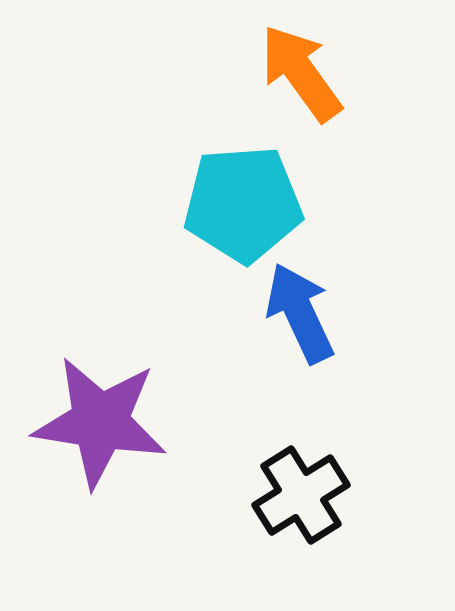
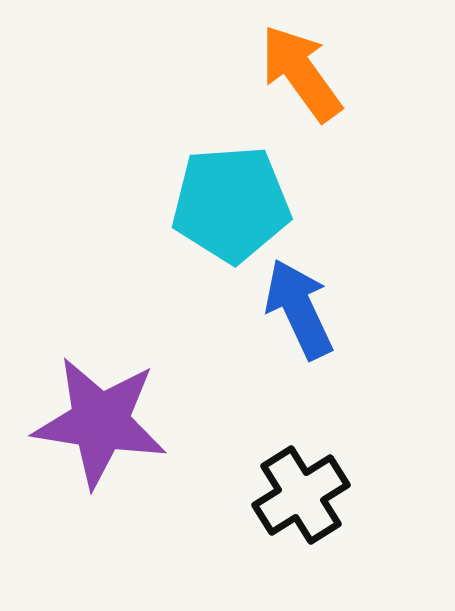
cyan pentagon: moved 12 px left
blue arrow: moved 1 px left, 4 px up
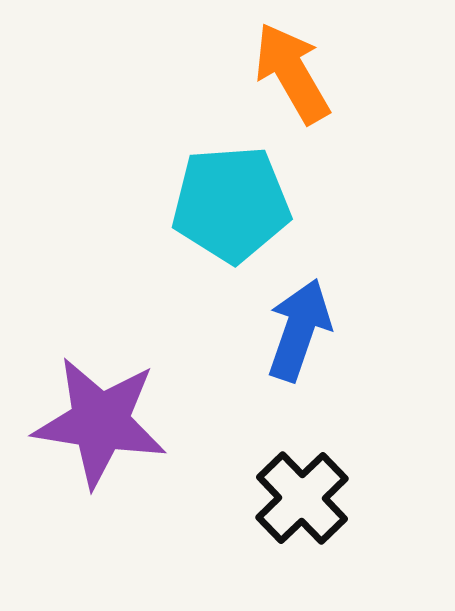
orange arrow: moved 9 px left; rotated 6 degrees clockwise
blue arrow: moved 21 px down; rotated 44 degrees clockwise
black cross: moved 1 px right, 3 px down; rotated 12 degrees counterclockwise
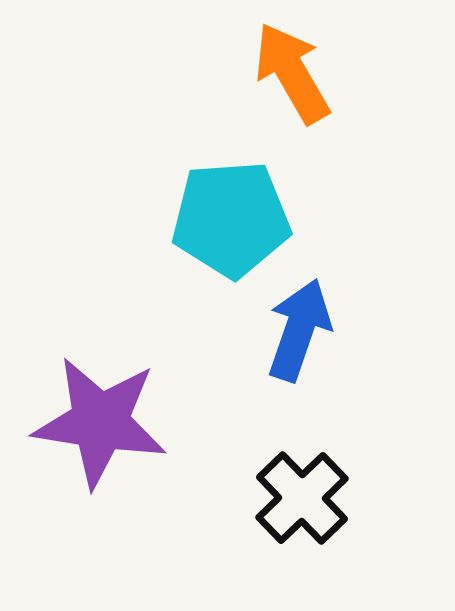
cyan pentagon: moved 15 px down
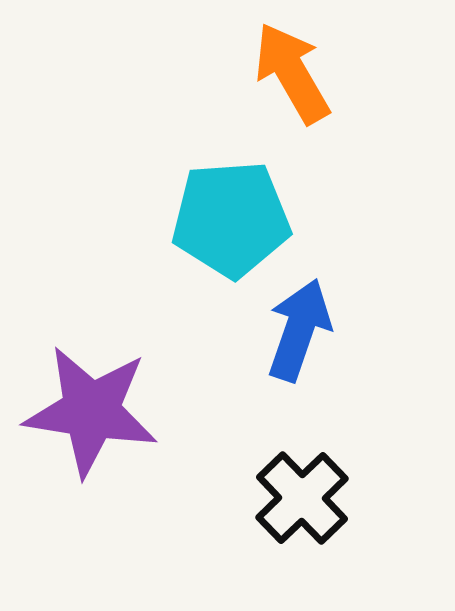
purple star: moved 9 px left, 11 px up
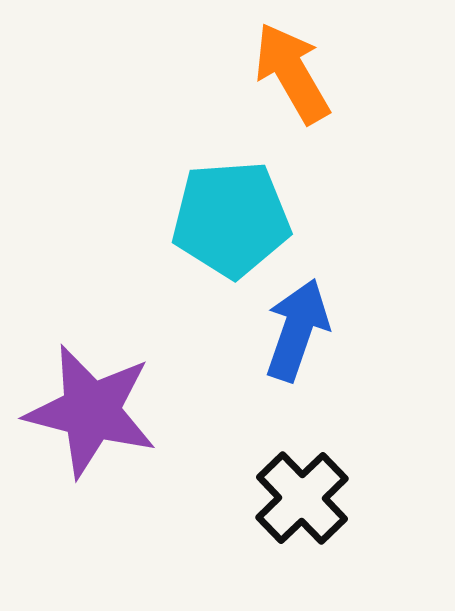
blue arrow: moved 2 px left
purple star: rotated 5 degrees clockwise
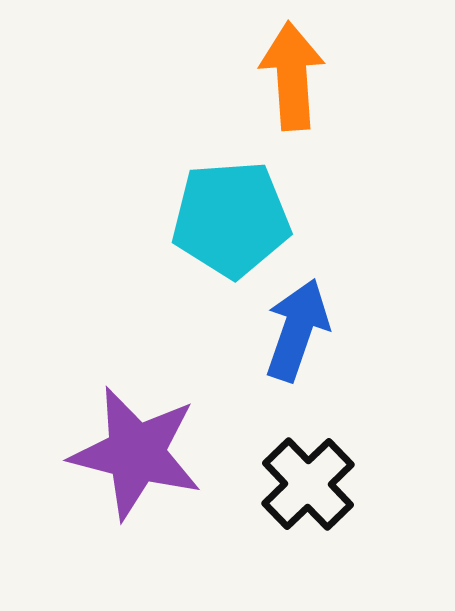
orange arrow: moved 3 px down; rotated 26 degrees clockwise
purple star: moved 45 px right, 42 px down
black cross: moved 6 px right, 14 px up
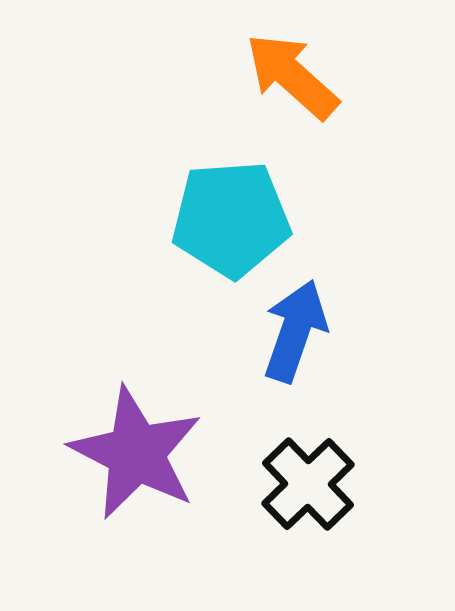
orange arrow: rotated 44 degrees counterclockwise
blue arrow: moved 2 px left, 1 px down
purple star: rotated 13 degrees clockwise
